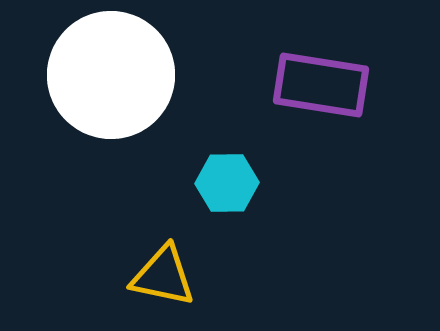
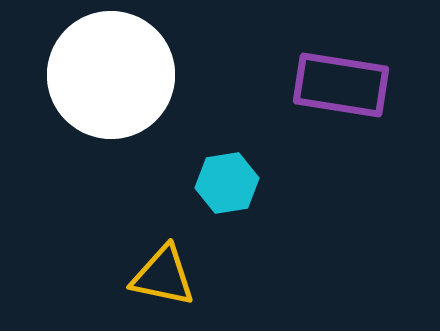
purple rectangle: moved 20 px right
cyan hexagon: rotated 8 degrees counterclockwise
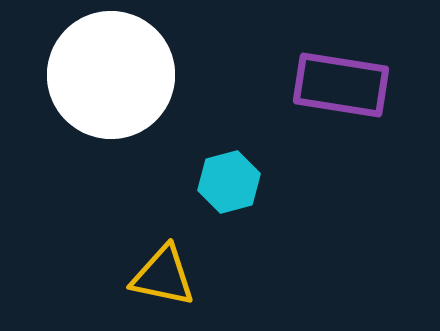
cyan hexagon: moved 2 px right, 1 px up; rotated 6 degrees counterclockwise
